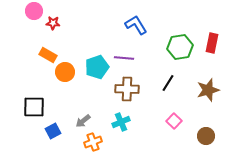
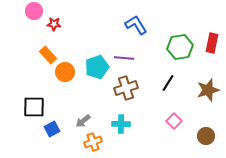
red star: moved 1 px right, 1 px down
orange rectangle: rotated 18 degrees clockwise
brown cross: moved 1 px left, 1 px up; rotated 20 degrees counterclockwise
cyan cross: moved 2 px down; rotated 24 degrees clockwise
blue square: moved 1 px left, 2 px up
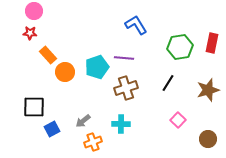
red star: moved 24 px left, 9 px down
pink square: moved 4 px right, 1 px up
brown circle: moved 2 px right, 3 px down
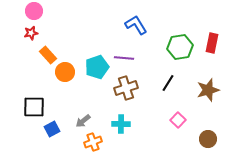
red star: moved 1 px right; rotated 16 degrees counterclockwise
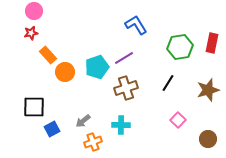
purple line: rotated 36 degrees counterclockwise
cyan cross: moved 1 px down
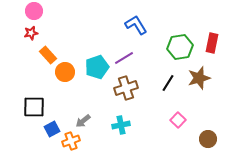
brown star: moved 9 px left, 12 px up
cyan cross: rotated 12 degrees counterclockwise
orange cross: moved 22 px left, 1 px up
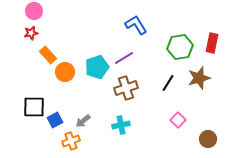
blue square: moved 3 px right, 9 px up
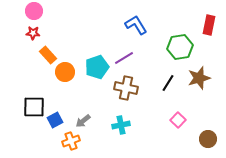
red star: moved 2 px right; rotated 16 degrees clockwise
red rectangle: moved 3 px left, 18 px up
brown cross: rotated 30 degrees clockwise
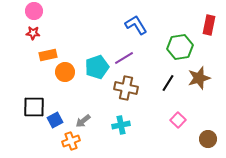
orange rectangle: rotated 60 degrees counterclockwise
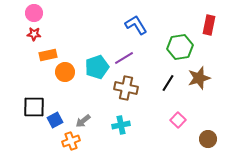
pink circle: moved 2 px down
red star: moved 1 px right, 1 px down
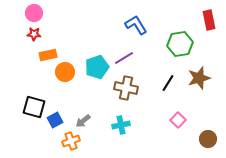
red rectangle: moved 5 px up; rotated 24 degrees counterclockwise
green hexagon: moved 3 px up
black square: rotated 15 degrees clockwise
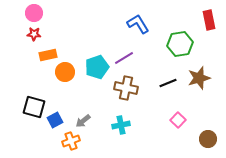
blue L-shape: moved 2 px right, 1 px up
black line: rotated 36 degrees clockwise
